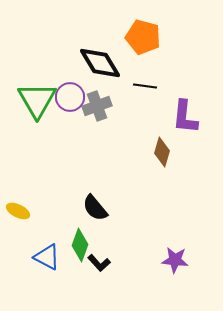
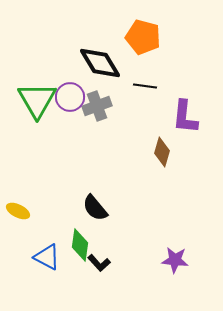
green diamond: rotated 12 degrees counterclockwise
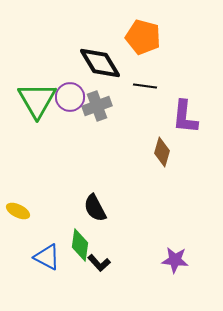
black semicircle: rotated 12 degrees clockwise
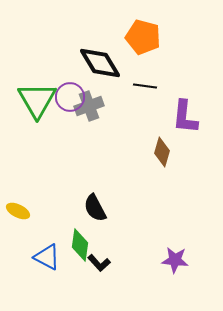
gray cross: moved 8 px left
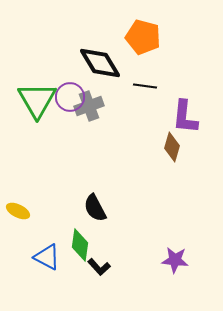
brown diamond: moved 10 px right, 5 px up
black L-shape: moved 4 px down
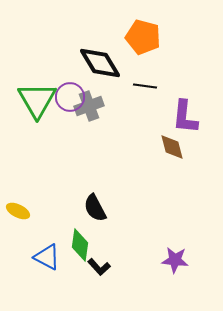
brown diamond: rotated 32 degrees counterclockwise
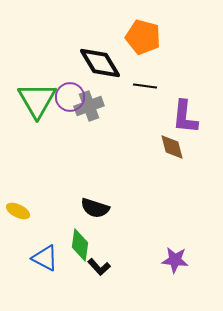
black semicircle: rotated 44 degrees counterclockwise
blue triangle: moved 2 px left, 1 px down
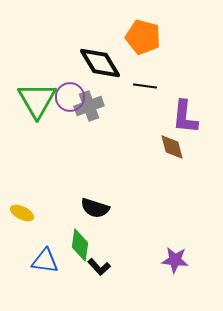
yellow ellipse: moved 4 px right, 2 px down
blue triangle: moved 3 px down; rotated 20 degrees counterclockwise
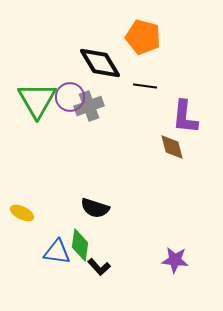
blue triangle: moved 12 px right, 9 px up
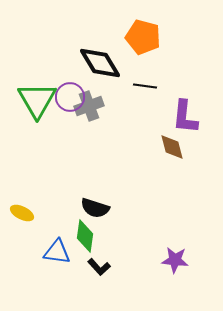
green diamond: moved 5 px right, 9 px up
